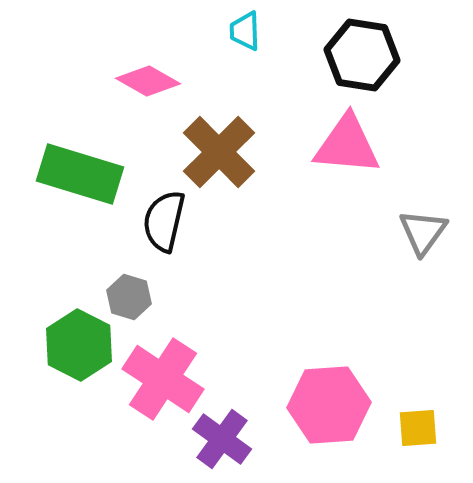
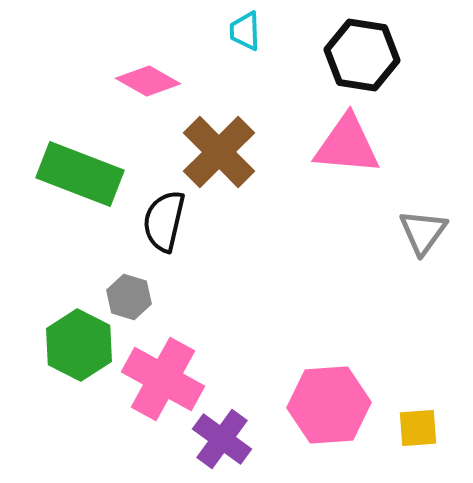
green rectangle: rotated 4 degrees clockwise
pink cross: rotated 4 degrees counterclockwise
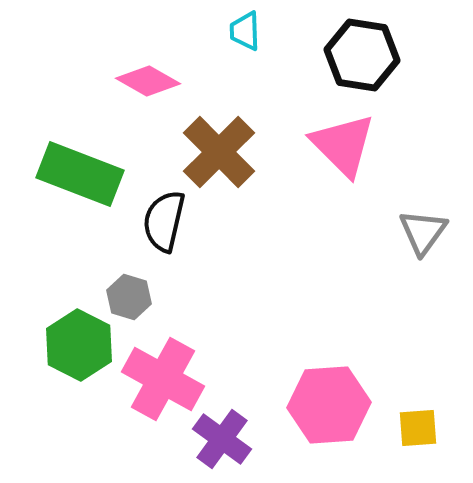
pink triangle: moved 4 px left; rotated 40 degrees clockwise
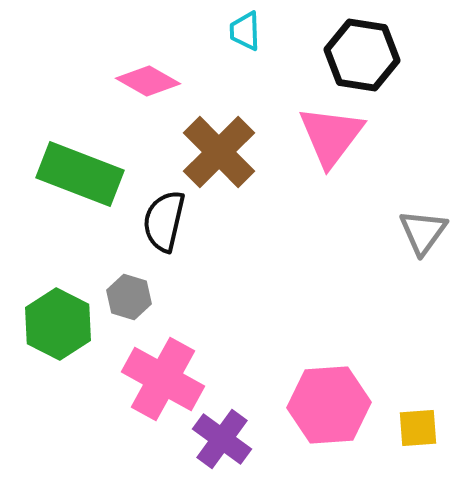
pink triangle: moved 12 px left, 9 px up; rotated 22 degrees clockwise
green hexagon: moved 21 px left, 21 px up
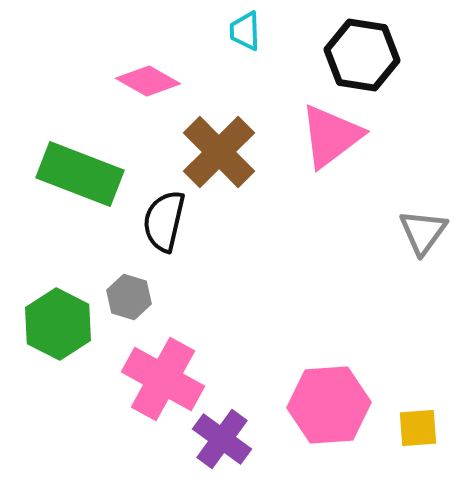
pink triangle: rotated 16 degrees clockwise
